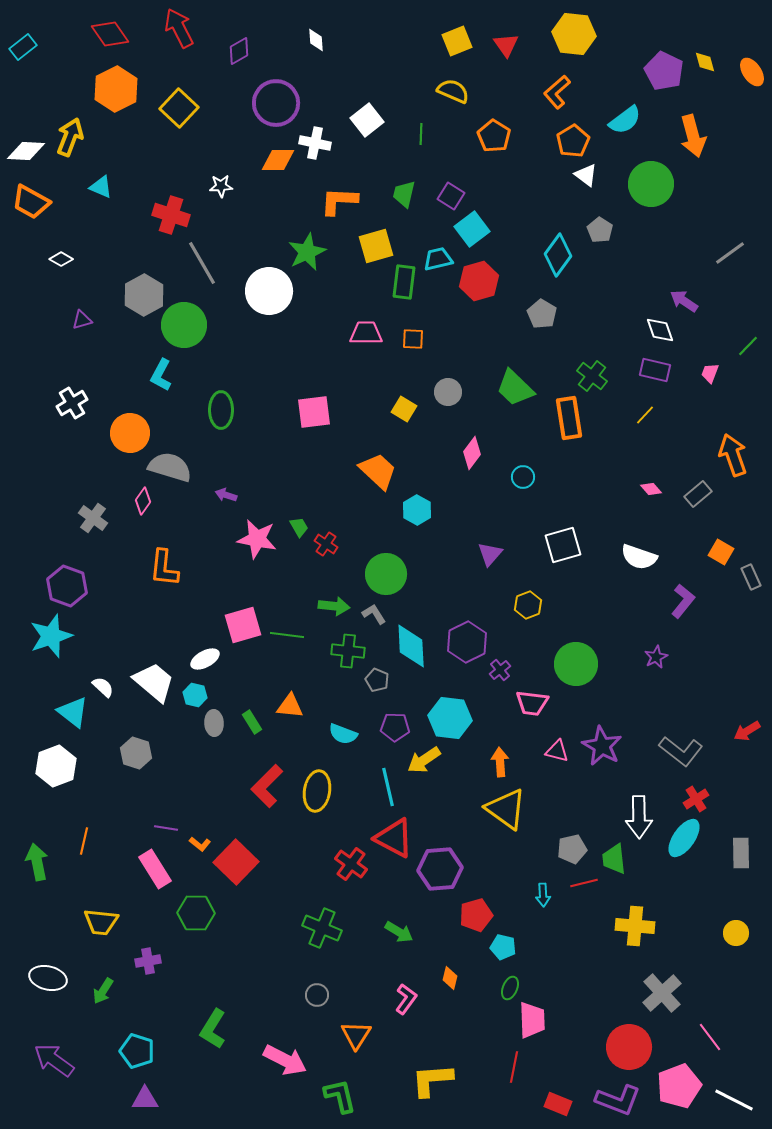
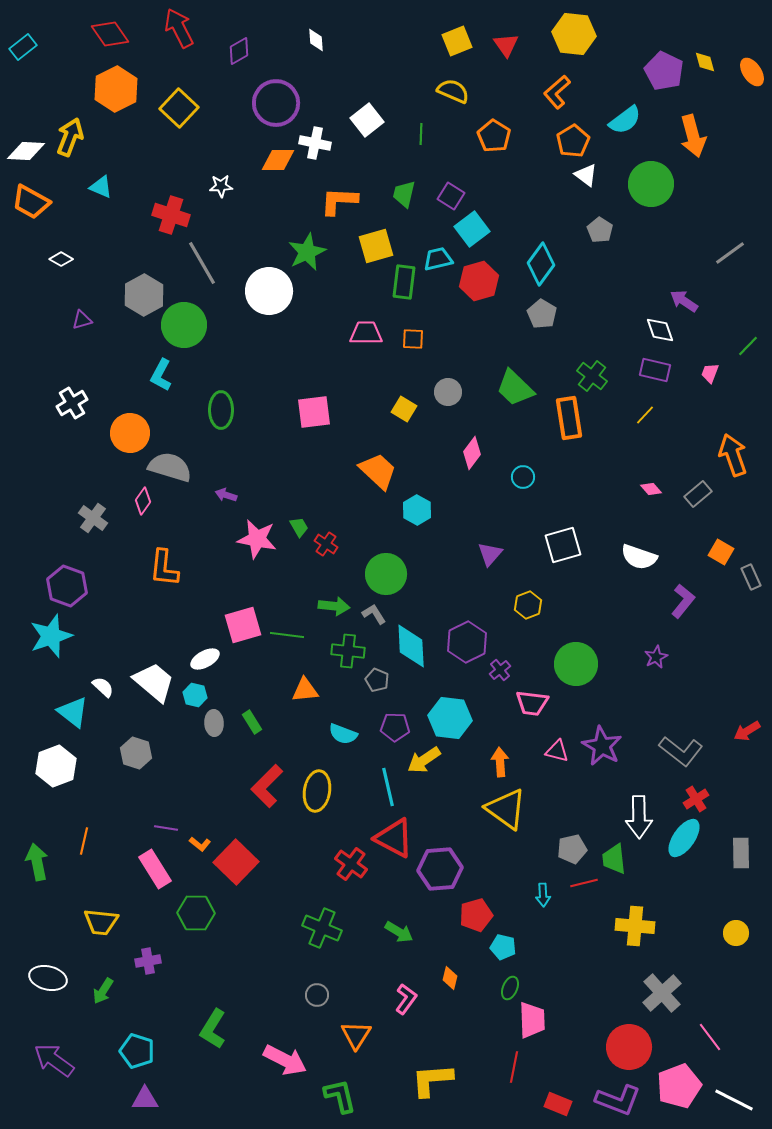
cyan diamond at (558, 255): moved 17 px left, 9 px down
orange triangle at (290, 706): moved 15 px right, 16 px up; rotated 12 degrees counterclockwise
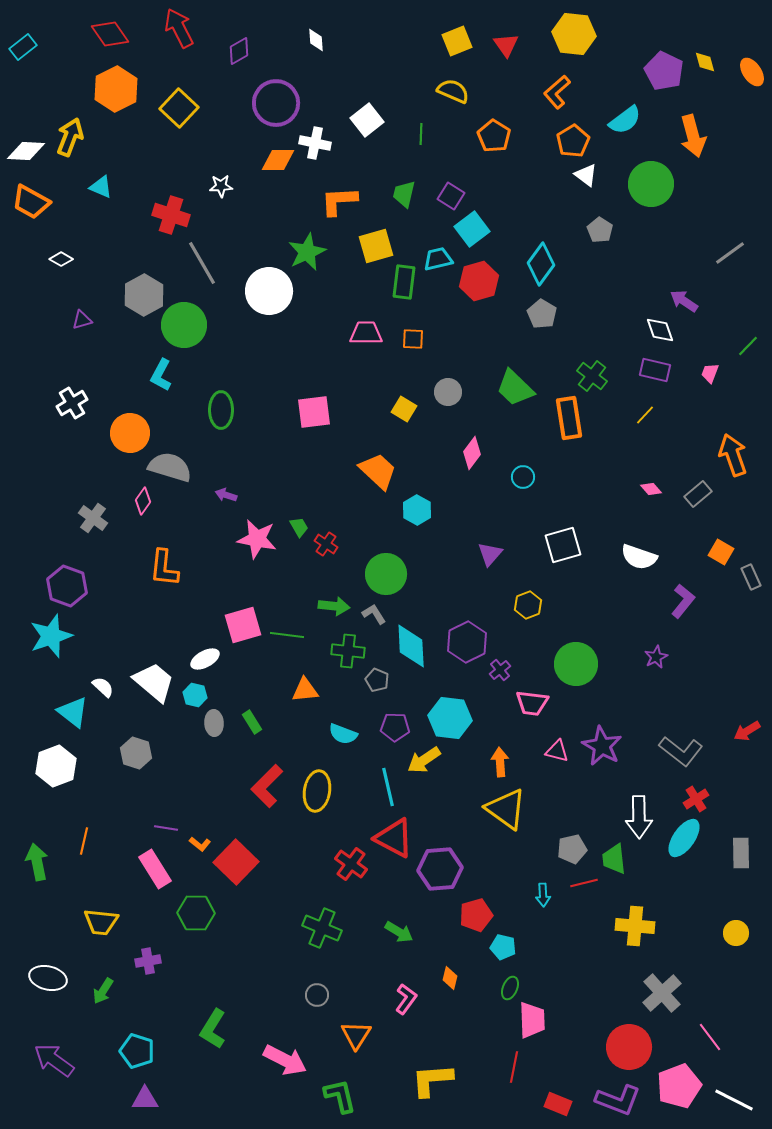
orange L-shape at (339, 201): rotated 6 degrees counterclockwise
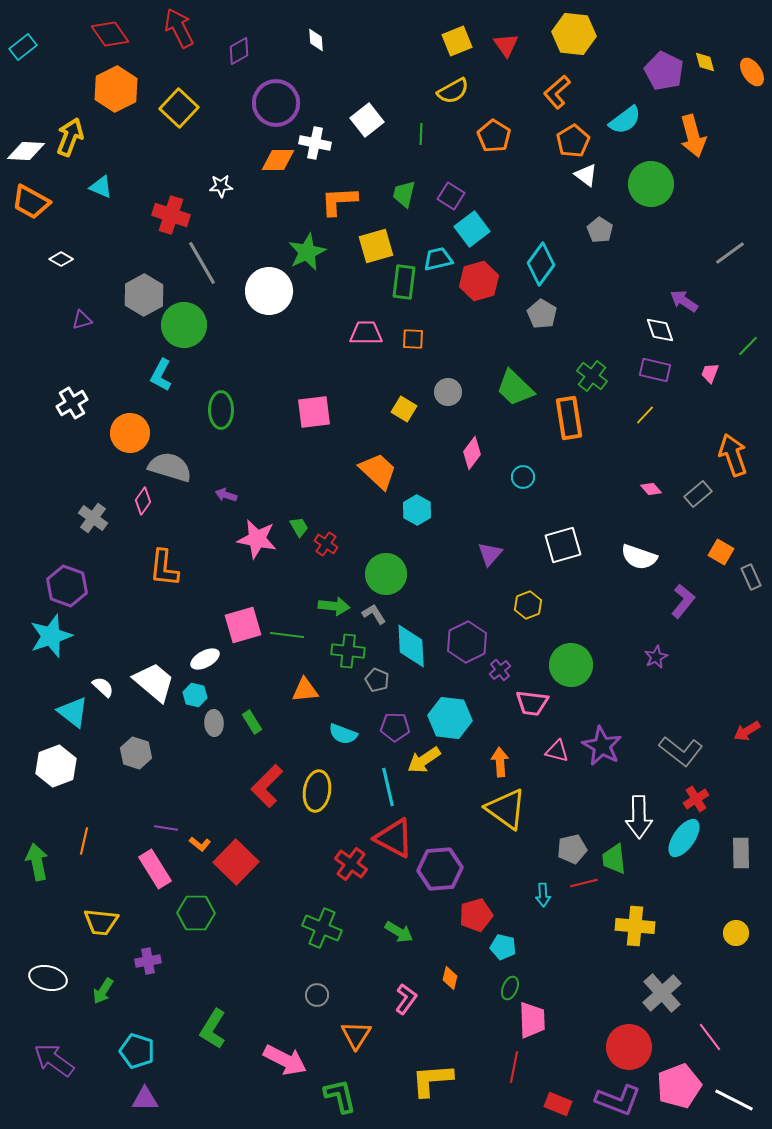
yellow semicircle at (453, 91): rotated 128 degrees clockwise
green circle at (576, 664): moved 5 px left, 1 px down
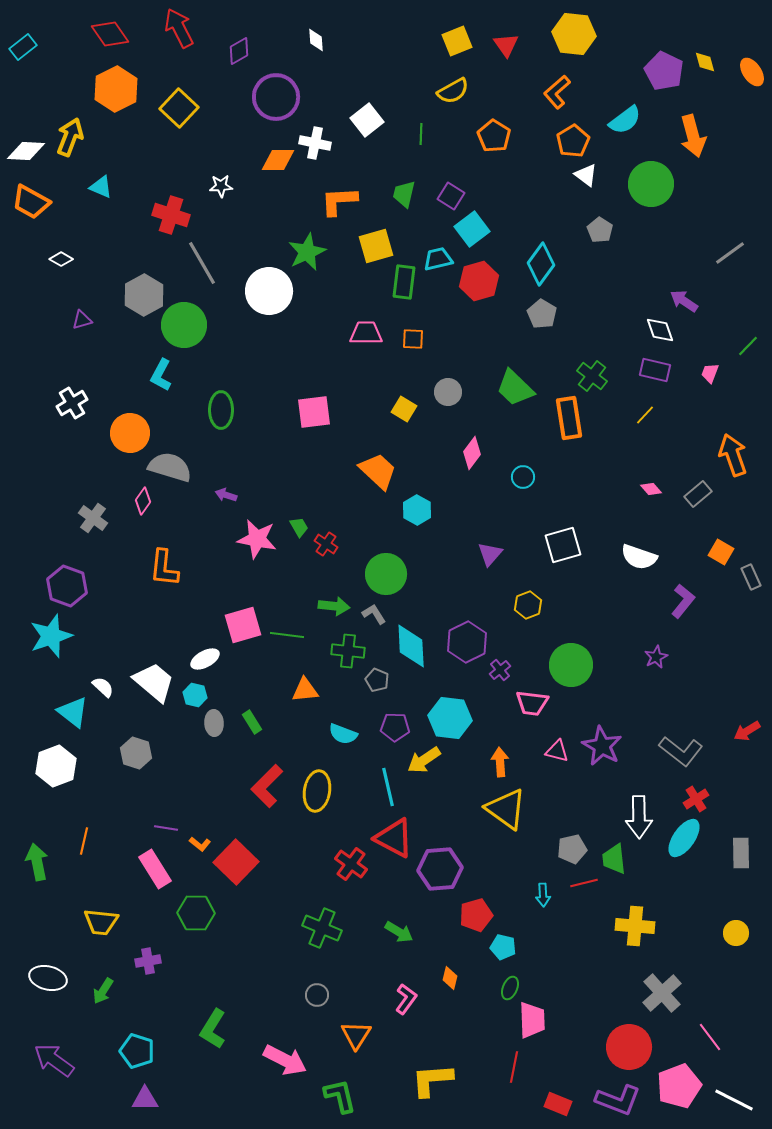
purple circle at (276, 103): moved 6 px up
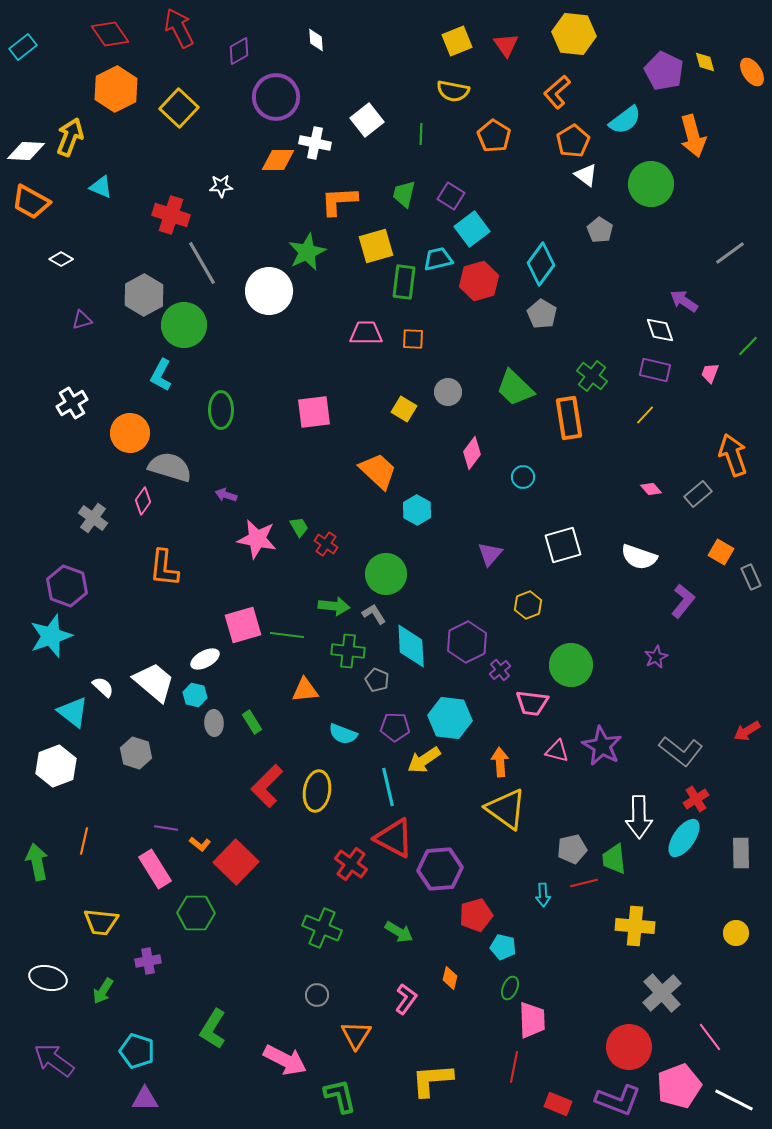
yellow semicircle at (453, 91): rotated 40 degrees clockwise
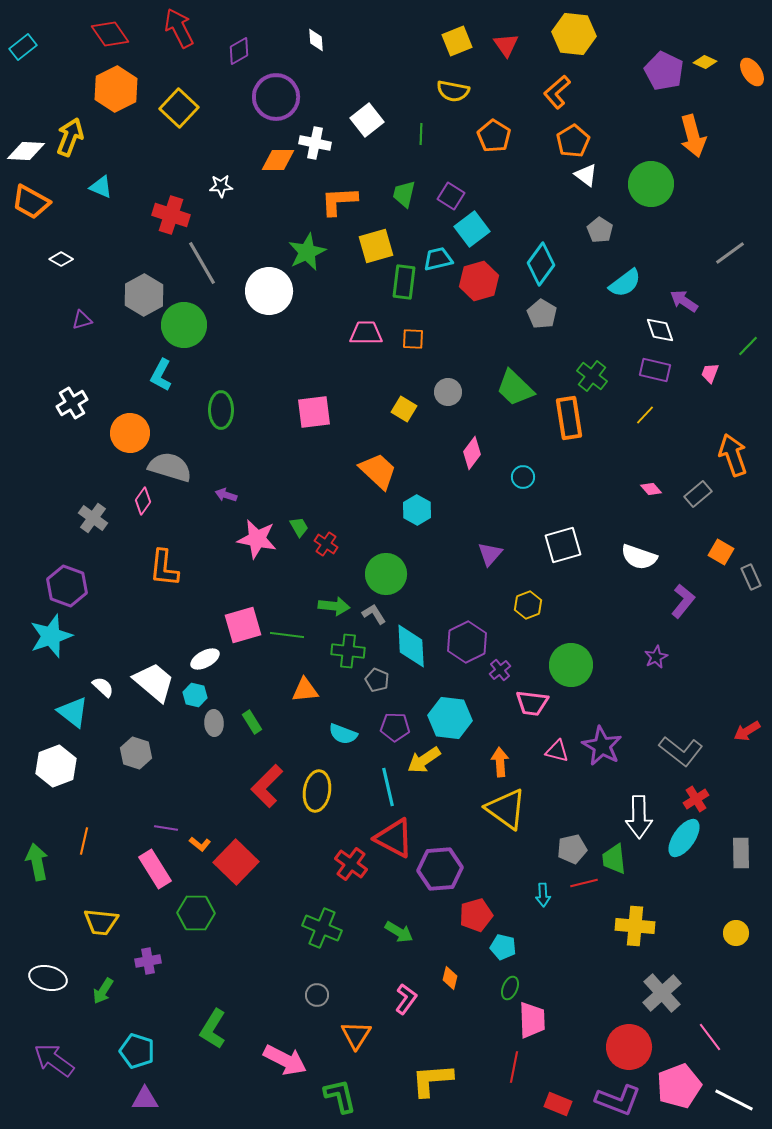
yellow diamond at (705, 62): rotated 50 degrees counterclockwise
cyan semicircle at (625, 120): moved 163 px down
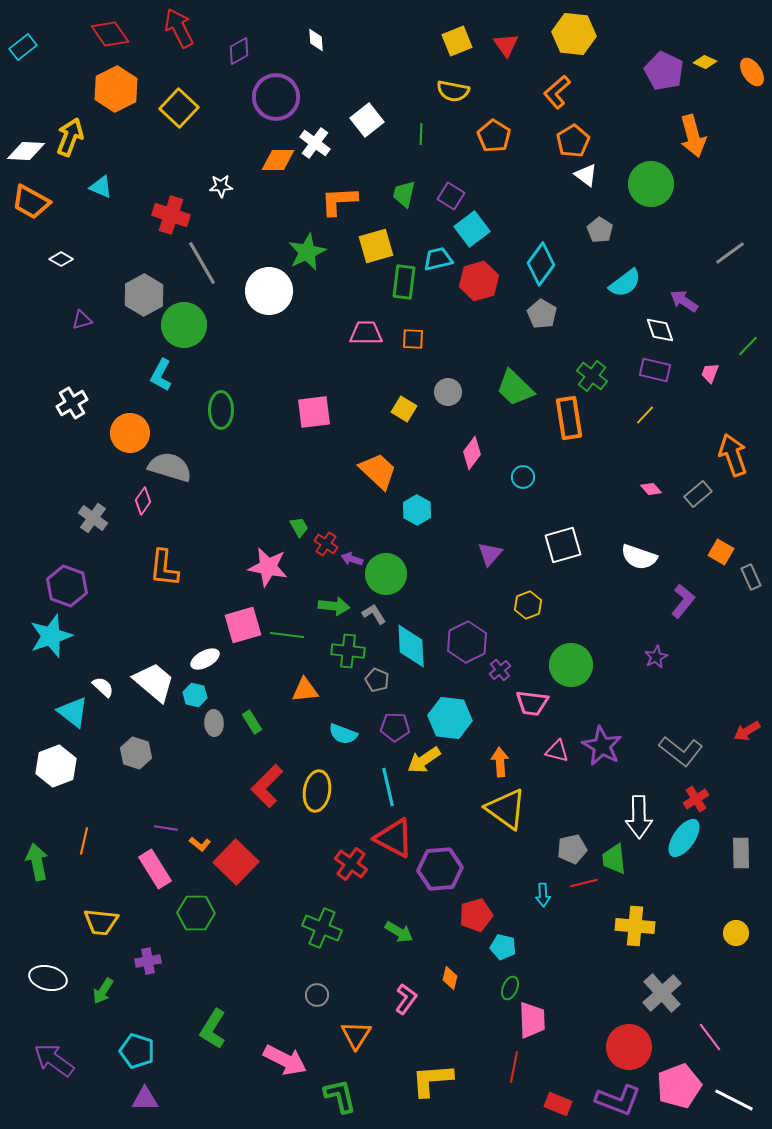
white cross at (315, 143): rotated 24 degrees clockwise
purple arrow at (226, 495): moved 126 px right, 64 px down
pink star at (257, 539): moved 11 px right, 28 px down
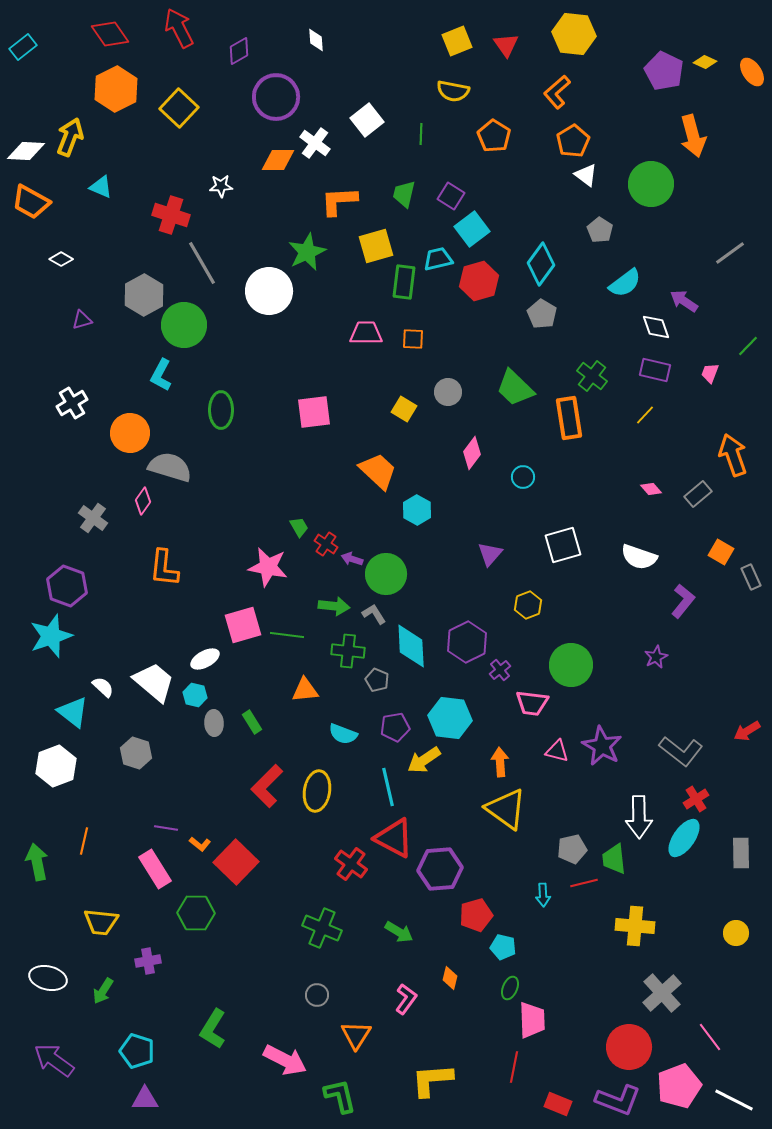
white diamond at (660, 330): moved 4 px left, 3 px up
purple pentagon at (395, 727): rotated 12 degrees counterclockwise
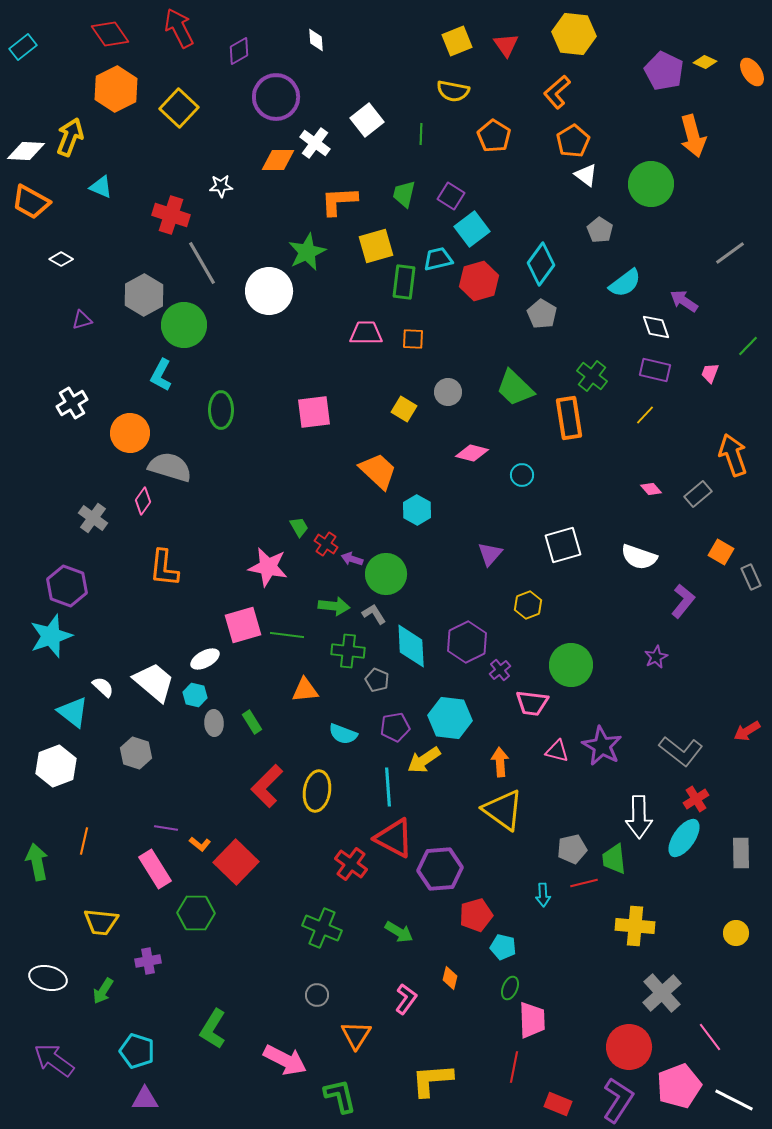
pink diamond at (472, 453): rotated 68 degrees clockwise
cyan circle at (523, 477): moved 1 px left, 2 px up
cyan line at (388, 787): rotated 9 degrees clockwise
yellow triangle at (506, 809): moved 3 px left, 1 px down
purple L-shape at (618, 1100): rotated 78 degrees counterclockwise
